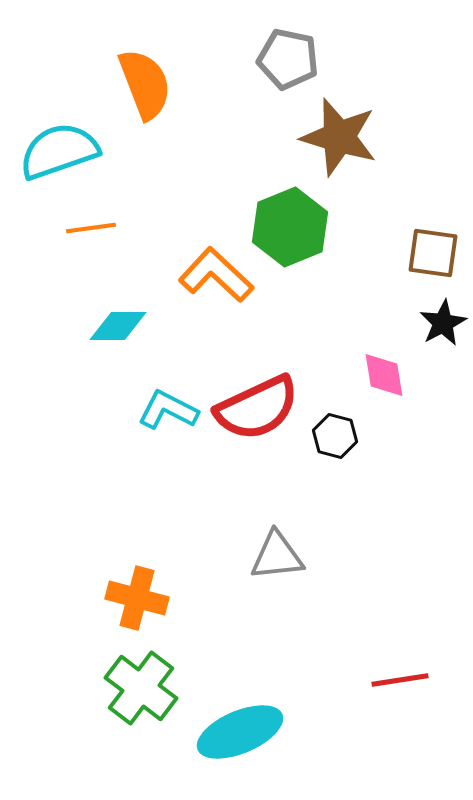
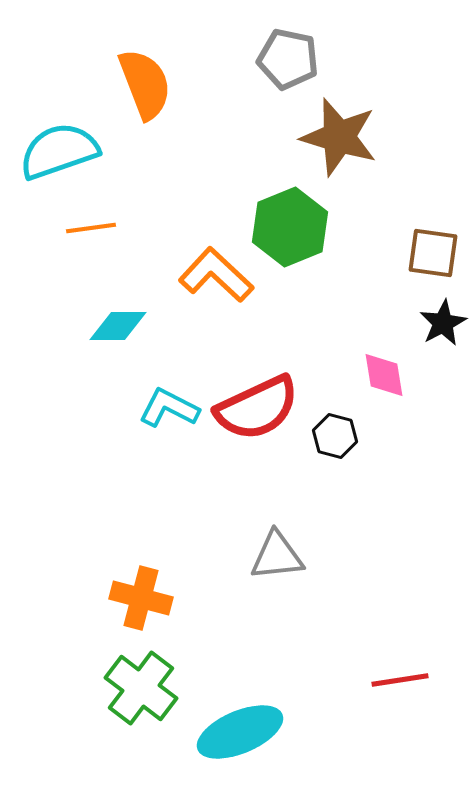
cyan L-shape: moved 1 px right, 2 px up
orange cross: moved 4 px right
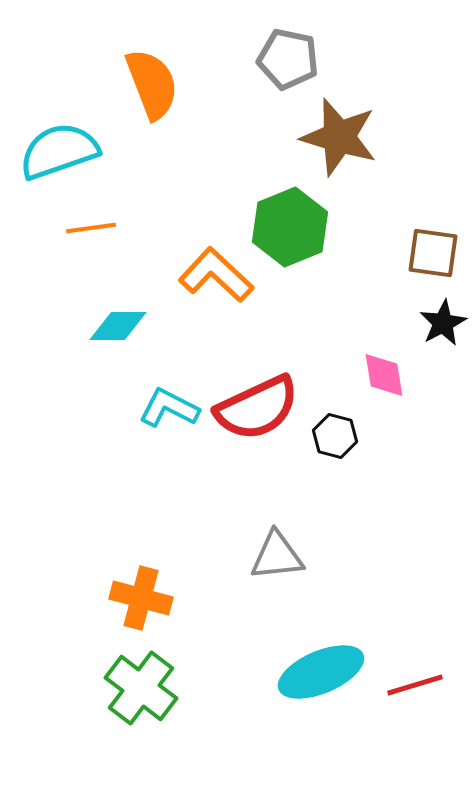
orange semicircle: moved 7 px right
red line: moved 15 px right, 5 px down; rotated 8 degrees counterclockwise
cyan ellipse: moved 81 px right, 60 px up
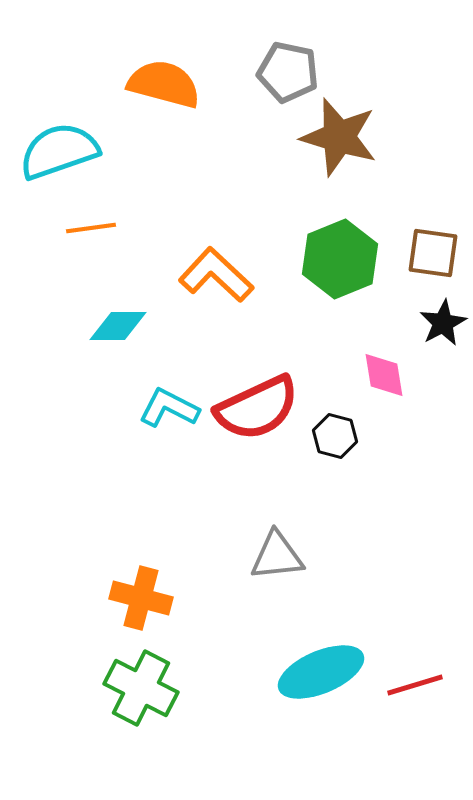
gray pentagon: moved 13 px down
orange semicircle: moved 12 px right; rotated 54 degrees counterclockwise
green hexagon: moved 50 px right, 32 px down
green cross: rotated 10 degrees counterclockwise
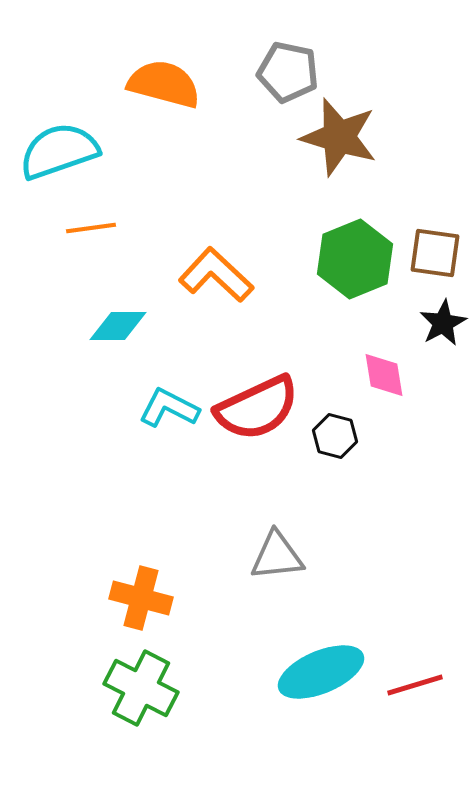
brown square: moved 2 px right
green hexagon: moved 15 px right
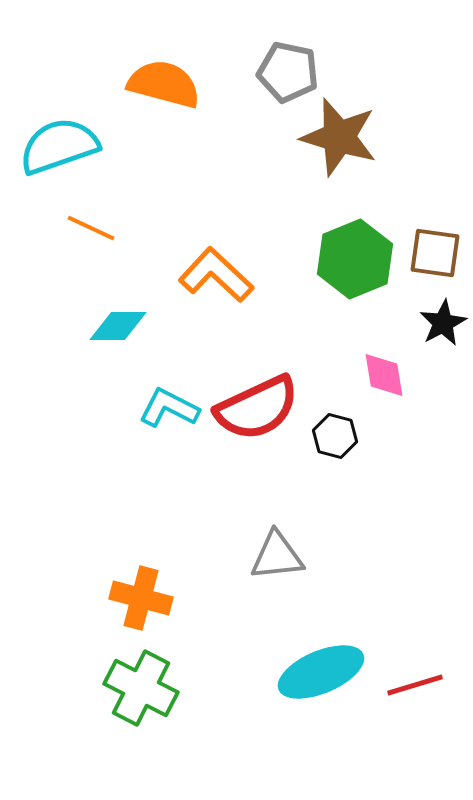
cyan semicircle: moved 5 px up
orange line: rotated 33 degrees clockwise
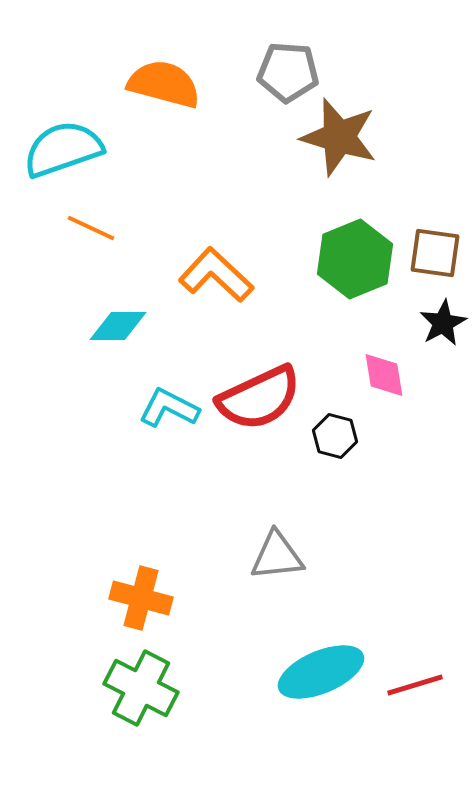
gray pentagon: rotated 8 degrees counterclockwise
cyan semicircle: moved 4 px right, 3 px down
red semicircle: moved 2 px right, 10 px up
